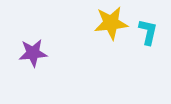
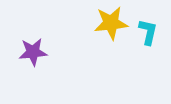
purple star: moved 1 px up
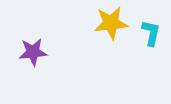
cyan L-shape: moved 3 px right, 1 px down
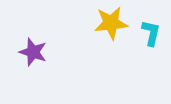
purple star: rotated 24 degrees clockwise
